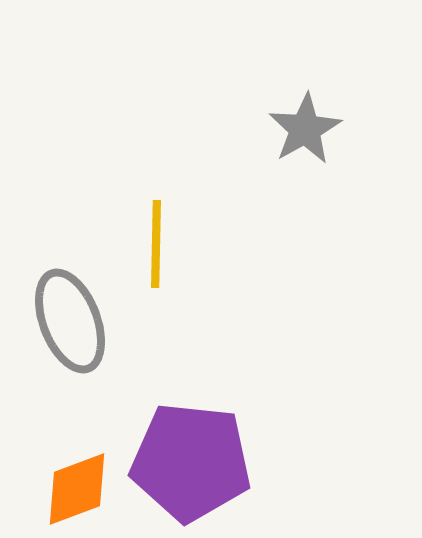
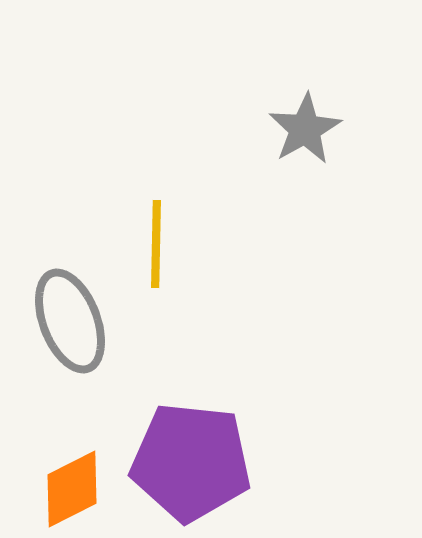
orange diamond: moved 5 px left; rotated 6 degrees counterclockwise
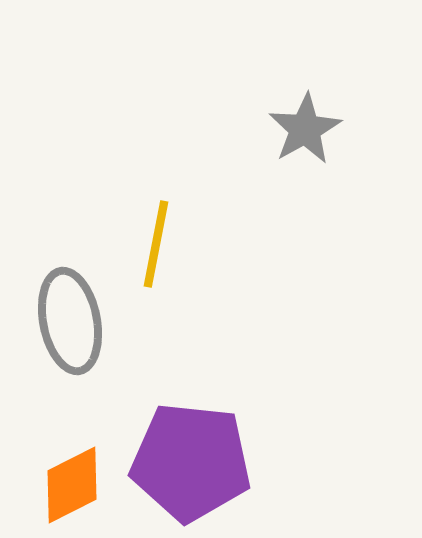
yellow line: rotated 10 degrees clockwise
gray ellipse: rotated 10 degrees clockwise
orange diamond: moved 4 px up
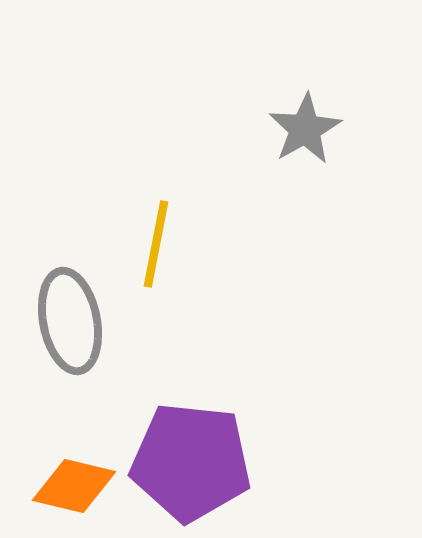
orange diamond: moved 2 px right, 1 px down; rotated 40 degrees clockwise
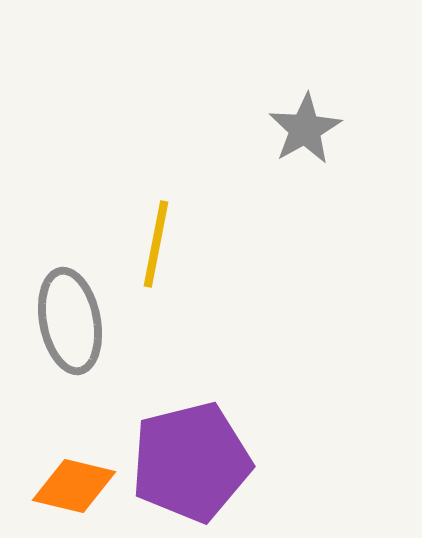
purple pentagon: rotated 20 degrees counterclockwise
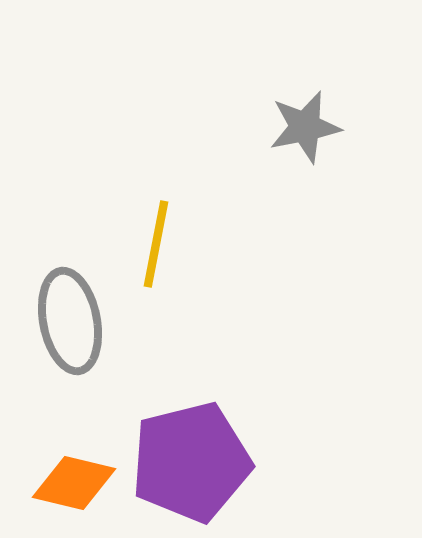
gray star: moved 2 px up; rotated 18 degrees clockwise
orange diamond: moved 3 px up
